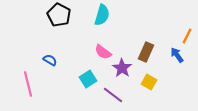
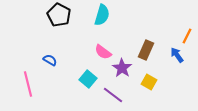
brown rectangle: moved 2 px up
cyan square: rotated 18 degrees counterclockwise
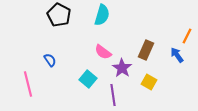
blue semicircle: rotated 24 degrees clockwise
purple line: rotated 45 degrees clockwise
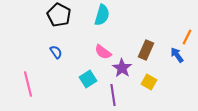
orange line: moved 1 px down
blue semicircle: moved 6 px right, 8 px up
cyan square: rotated 18 degrees clockwise
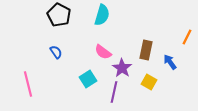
brown rectangle: rotated 12 degrees counterclockwise
blue arrow: moved 7 px left, 7 px down
purple line: moved 1 px right, 3 px up; rotated 20 degrees clockwise
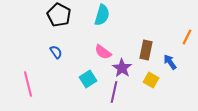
yellow square: moved 2 px right, 2 px up
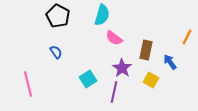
black pentagon: moved 1 px left, 1 px down
pink semicircle: moved 11 px right, 14 px up
